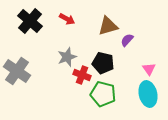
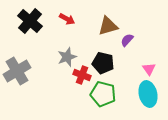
gray cross: rotated 24 degrees clockwise
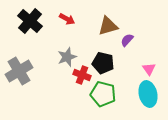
gray cross: moved 2 px right
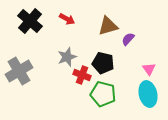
purple semicircle: moved 1 px right, 1 px up
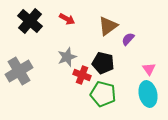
brown triangle: rotated 20 degrees counterclockwise
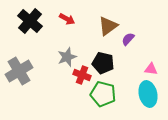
pink triangle: moved 2 px right; rotated 48 degrees counterclockwise
